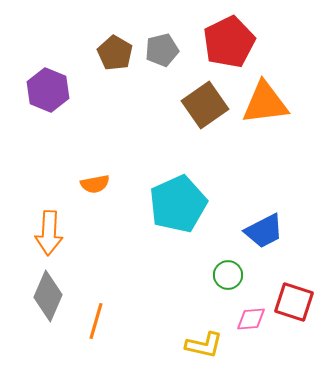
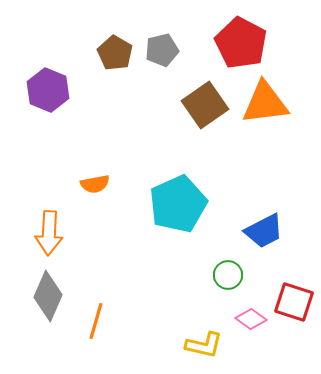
red pentagon: moved 12 px right, 1 px down; rotated 18 degrees counterclockwise
pink diamond: rotated 40 degrees clockwise
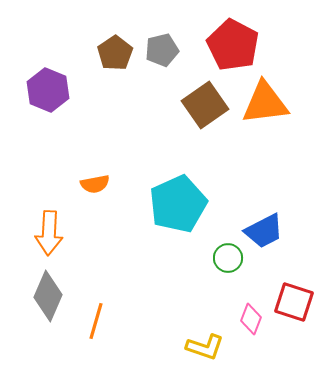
red pentagon: moved 8 px left, 2 px down
brown pentagon: rotated 8 degrees clockwise
green circle: moved 17 px up
pink diamond: rotated 76 degrees clockwise
yellow L-shape: moved 1 px right, 2 px down; rotated 6 degrees clockwise
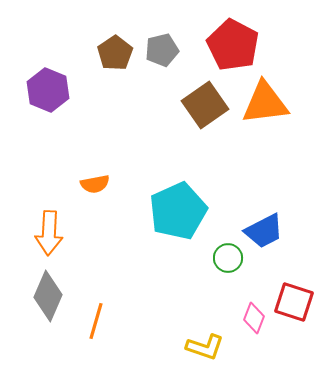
cyan pentagon: moved 7 px down
pink diamond: moved 3 px right, 1 px up
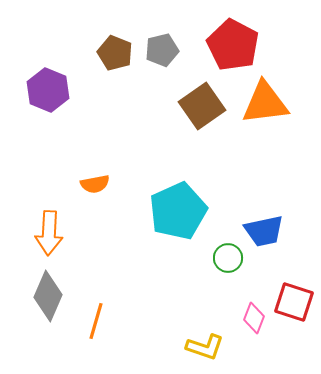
brown pentagon: rotated 16 degrees counterclockwise
brown square: moved 3 px left, 1 px down
blue trapezoid: rotated 15 degrees clockwise
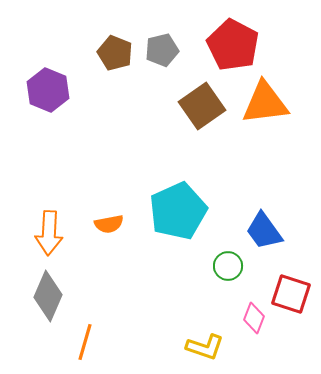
orange semicircle: moved 14 px right, 40 px down
blue trapezoid: rotated 66 degrees clockwise
green circle: moved 8 px down
red square: moved 3 px left, 8 px up
orange line: moved 11 px left, 21 px down
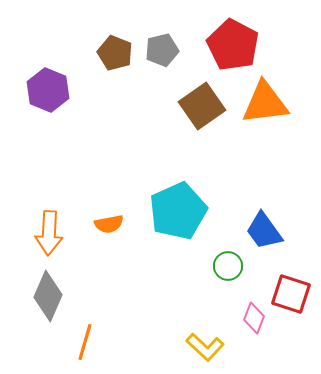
yellow L-shape: rotated 24 degrees clockwise
